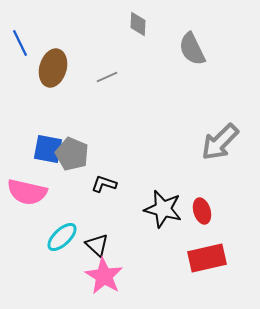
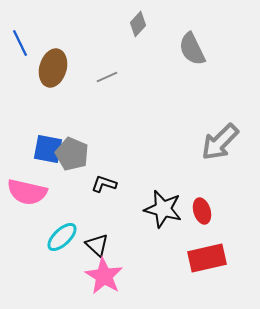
gray diamond: rotated 40 degrees clockwise
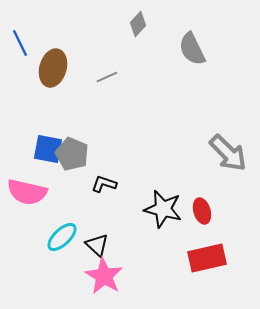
gray arrow: moved 8 px right, 11 px down; rotated 90 degrees counterclockwise
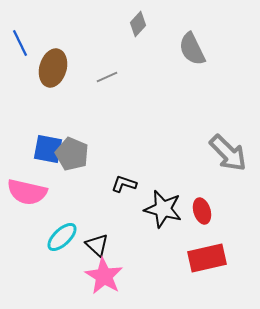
black L-shape: moved 20 px right
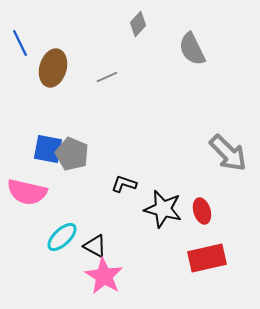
black triangle: moved 2 px left, 1 px down; rotated 15 degrees counterclockwise
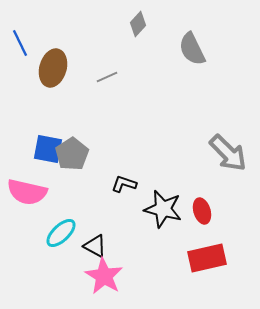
gray pentagon: rotated 16 degrees clockwise
cyan ellipse: moved 1 px left, 4 px up
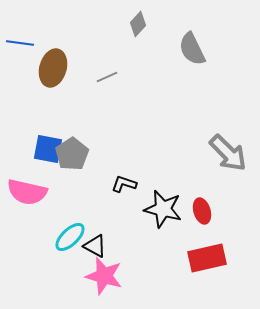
blue line: rotated 56 degrees counterclockwise
cyan ellipse: moved 9 px right, 4 px down
pink star: rotated 15 degrees counterclockwise
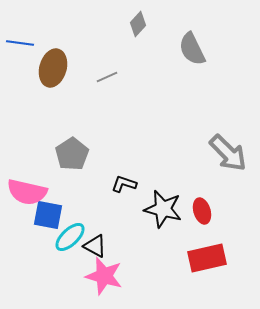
blue square: moved 66 px down
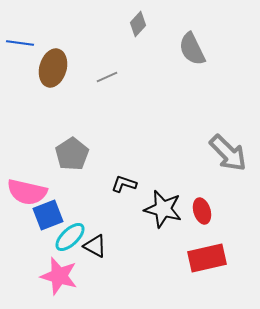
blue square: rotated 32 degrees counterclockwise
pink star: moved 45 px left
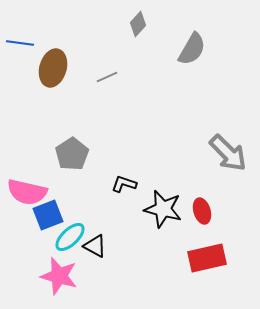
gray semicircle: rotated 124 degrees counterclockwise
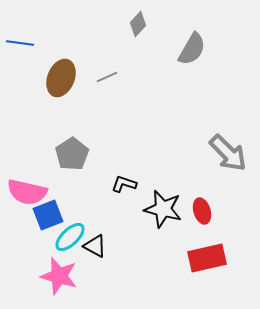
brown ellipse: moved 8 px right, 10 px down; rotated 6 degrees clockwise
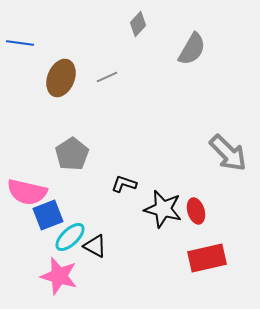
red ellipse: moved 6 px left
